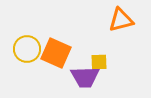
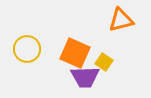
orange square: moved 19 px right
yellow square: moved 5 px right; rotated 36 degrees clockwise
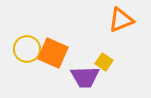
orange triangle: rotated 8 degrees counterclockwise
orange square: moved 22 px left
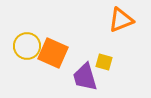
yellow circle: moved 3 px up
yellow square: rotated 18 degrees counterclockwise
purple trapezoid: rotated 76 degrees clockwise
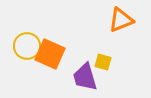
orange square: moved 3 px left, 1 px down
yellow square: moved 1 px left
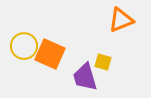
yellow circle: moved 3 px left
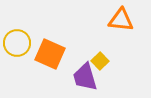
orange triangle: rotated 28 degrees clockwise
yellow circle: moved 7 px left, 3 px up
yellow square: moved 3 px left, 1 px up; rotated 30 degrees clockwise
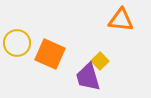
purple trapezoid: moved 3 px right
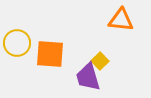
orange square: rotated 20 degrees counterclockwise
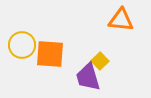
yellow circle: moved 5 px right, 2 px down
